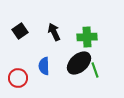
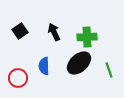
green line: moved 14 px right
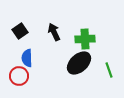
green cross: moved 2 px left, 2 px down
blue semicircle: moved 17 px left, 8 px up
red circle: moved 1 px right, 2 px up
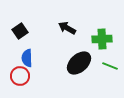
black arrow: moved 13 px right, 4 px up; rotated 36 degrees counterclockwise
green cross: moved 17 px right
green line: moved 1 px right, 4 px up; rotated 49 degrees counterclockwise
red circle: moved 1 px right
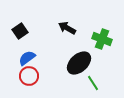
green cross: rotated 24 degrees clockwise
blue semicircle: rotated 54 degrees clockwise
green line: moved 17 px left, 17 px down; rotated 35 degrees clockwise
red circle: moved 9 px right
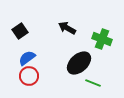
green line: rotated 35 degrees counterclockwise
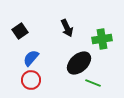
black arrow: rotated 144 degrees counterclockwise
green cross: rotated 30 degrees counterclockwise
blue semicircle: moved 4 px right; rotated 12 degrees counterclockwise
red circle: moved 2 px right, 4 px down
